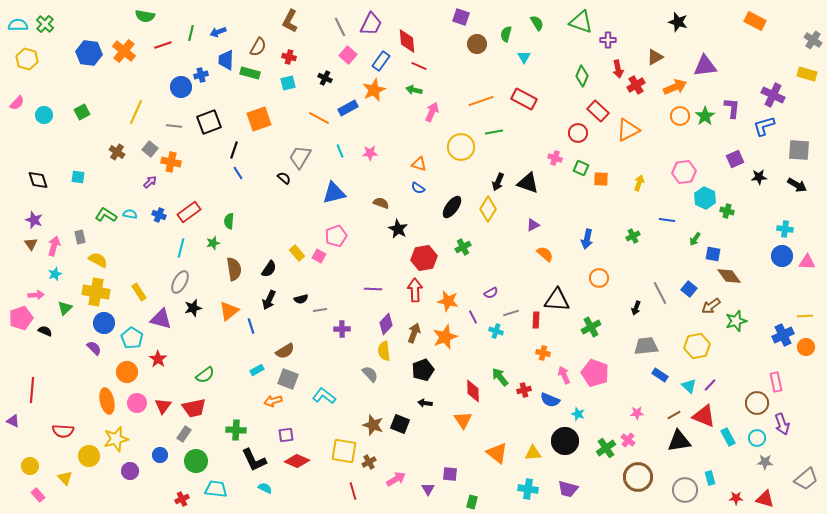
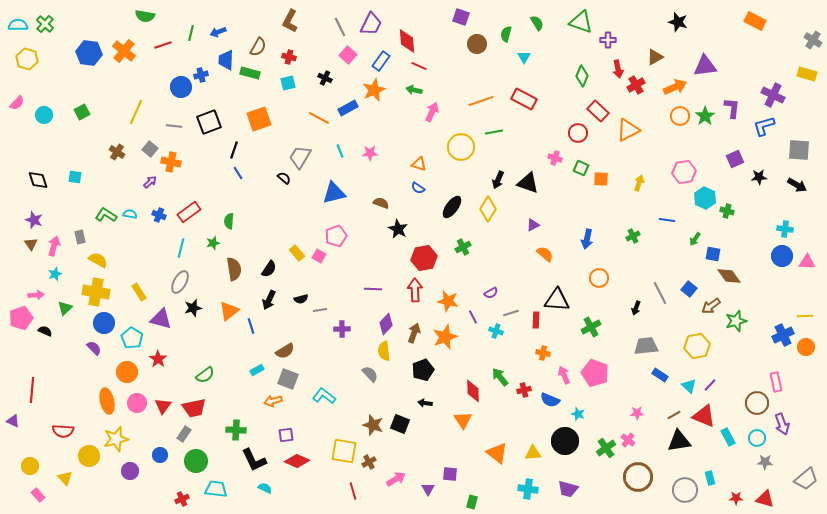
cyan square at (78, 177): moved 3 px left
black arrow at (498, 182): moved 2 px up
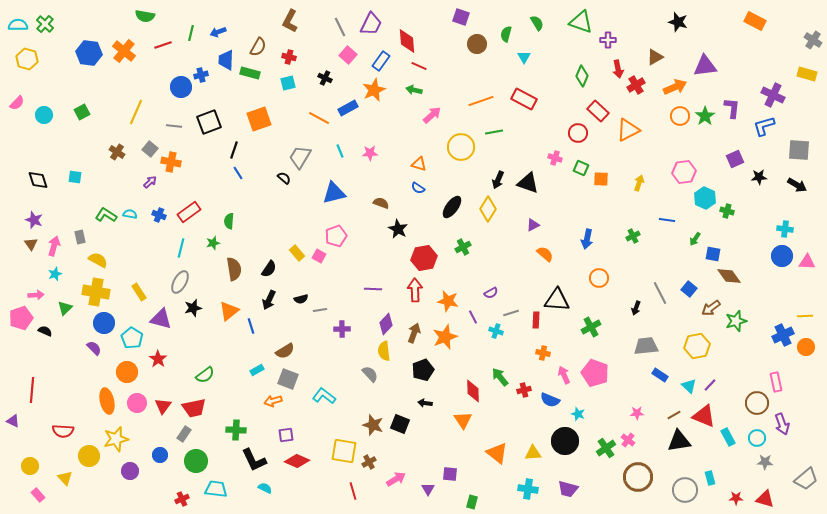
pink arrow at (432, 112): moved 3 px down; rotated 24 degrees clockwise
brown arrow at (711, 306): moved 2 px down
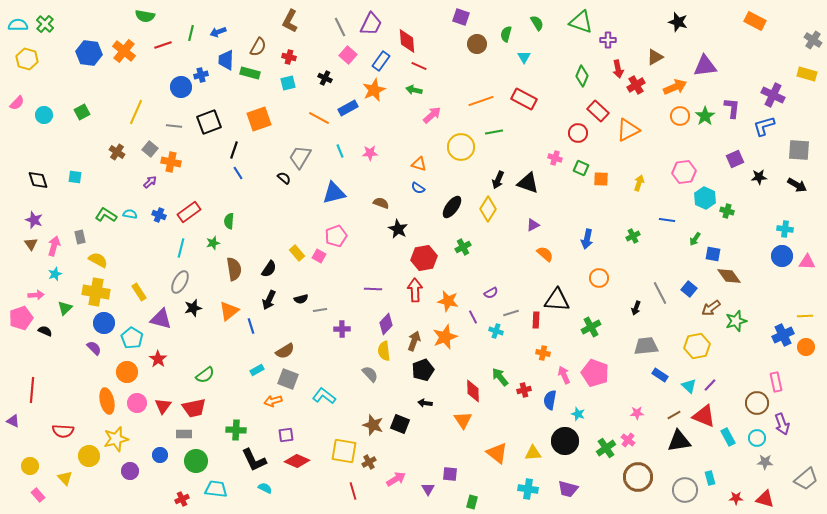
brown arrow at (414, 333): moved 8 px down
blue semicircle at (550, 400): rotated 78 degrees clockwise
gray rectangle at (184, 434): rotated 56 degrees clockwise
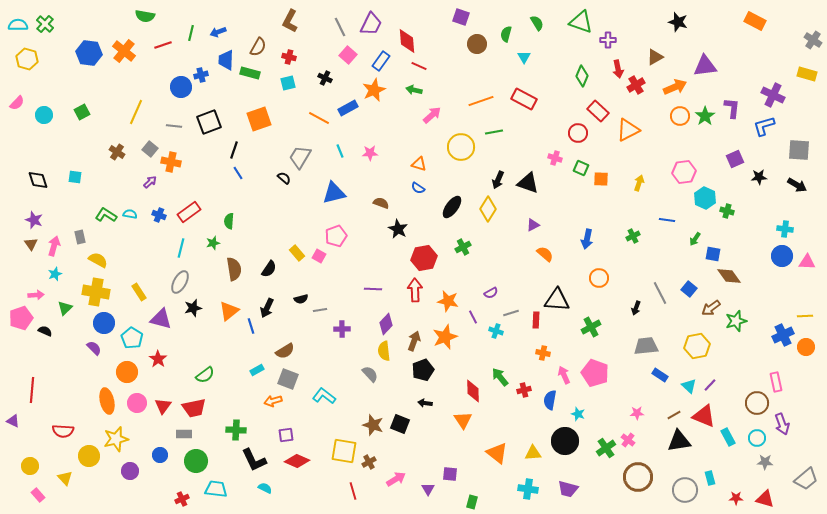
black arrow at (269, 300): moved 2 px left, 8 px down
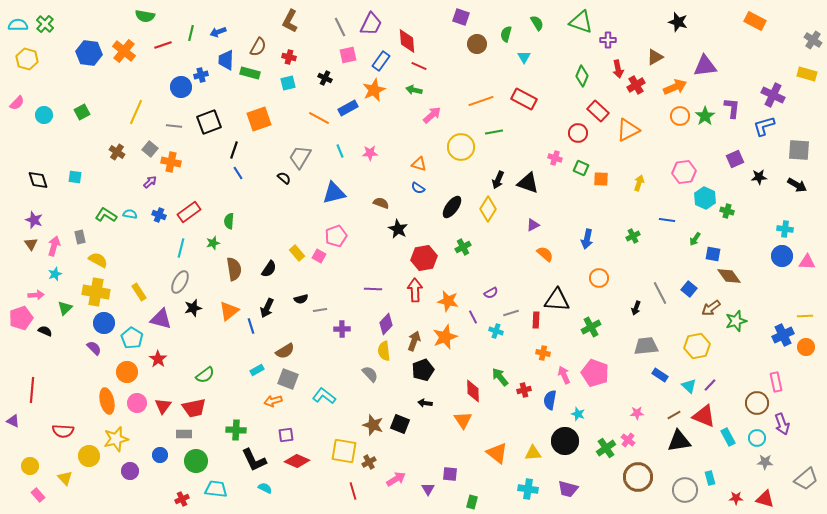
pink square at (348, 55): rotated 36 degrees clockwise
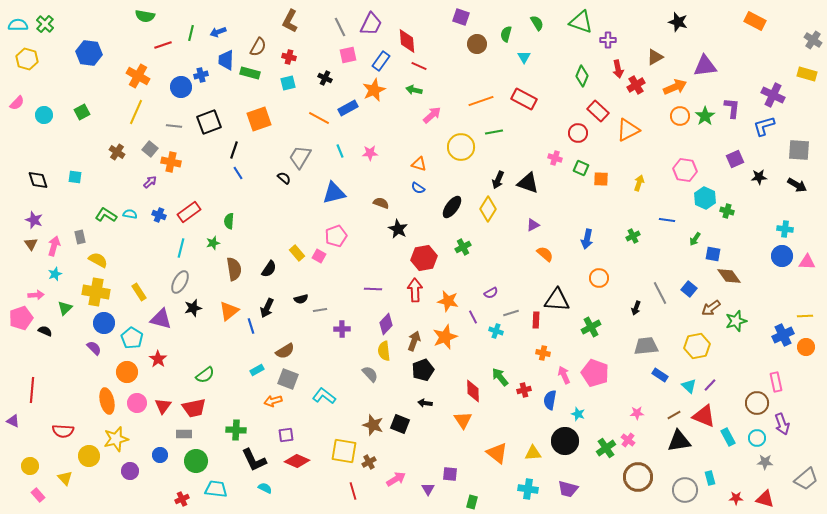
orange cross at (124, 51): moved 14 px right, 25 px down; rotated 10 degrees counterclockwise
pink hexagon at (684, 172): moved 1 px right, 2 px up; rotated 15 degrees clockwise
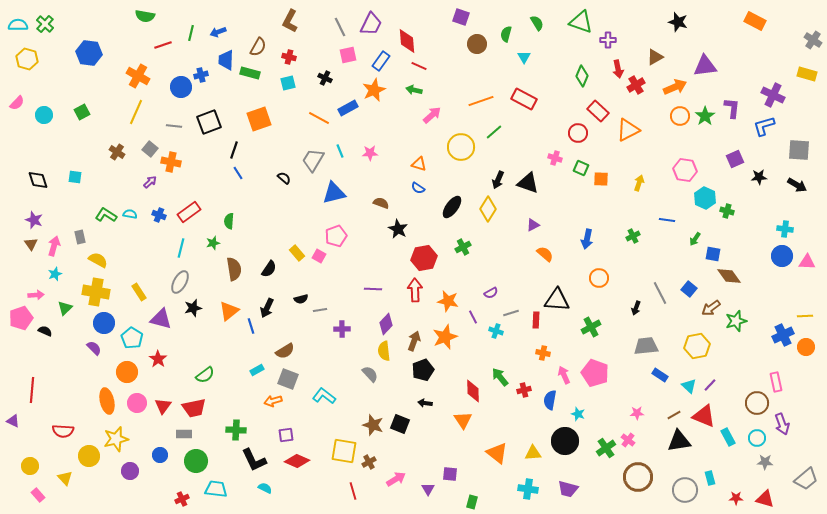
green line at (494, 132): rotated 30 degrees counterclockwise
gray trapezoid at (300, 157): moved 13 px right, 3 px down
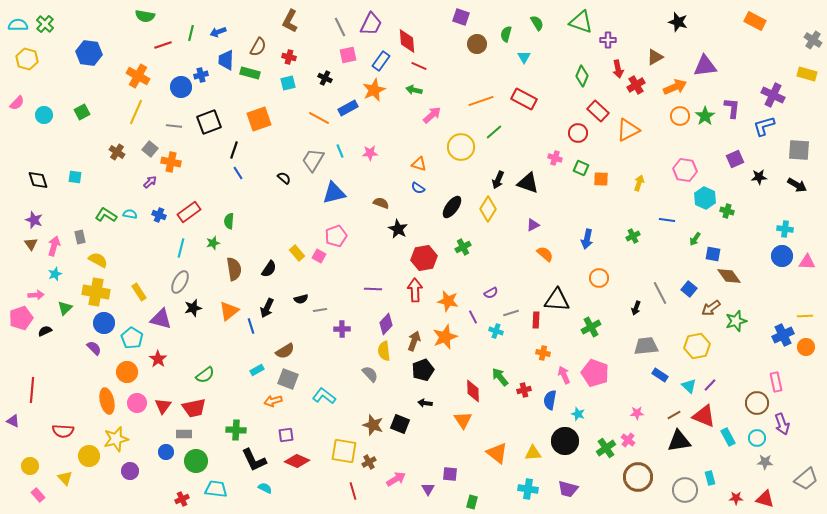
black semicircle at (45, 331): rotated 48 degrees counterclockwise
blue circle at (160, 455): moved 6 px right, 3 px up
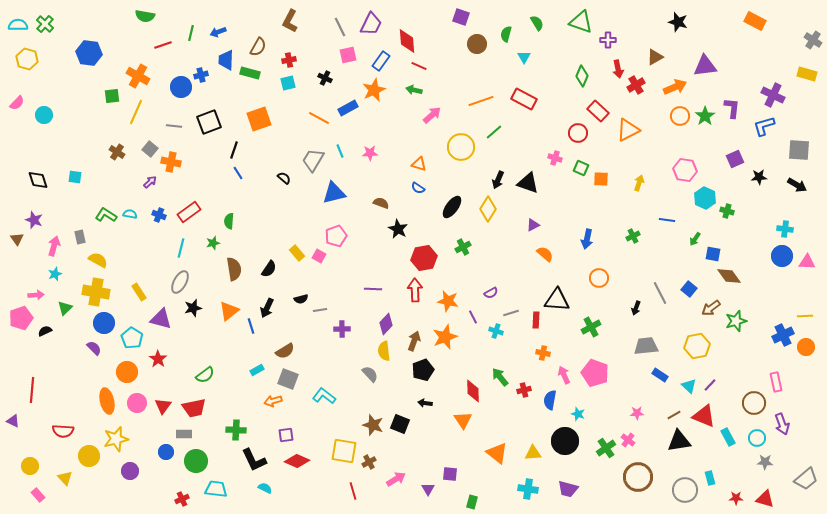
red cross at (289, 57): moved 3 px down; rotated 24 degrees counterclockwise
green square at (82, 112): moved 30 px right, 16 px up; rotated 21 degrees clockwise
brown triangle at (31, 244): moved 14 px left, 5 px up
brown circle at (757, 403): moved 3 px left
